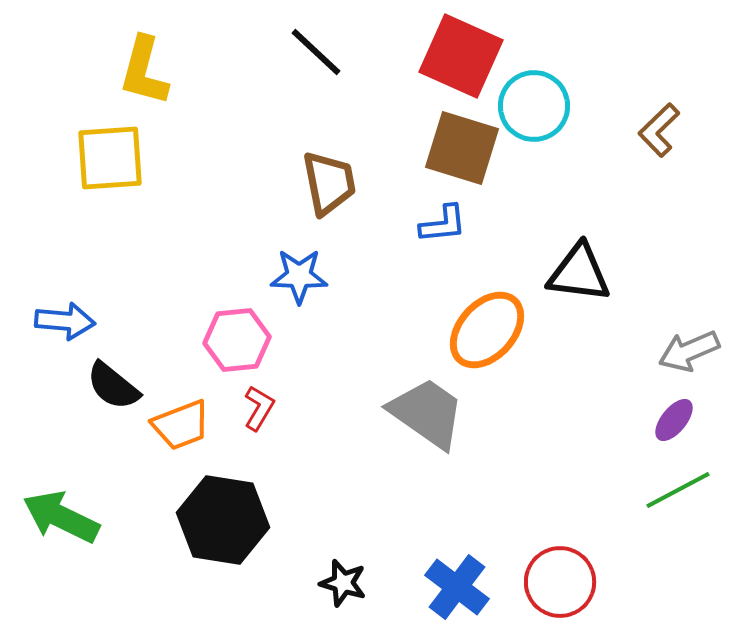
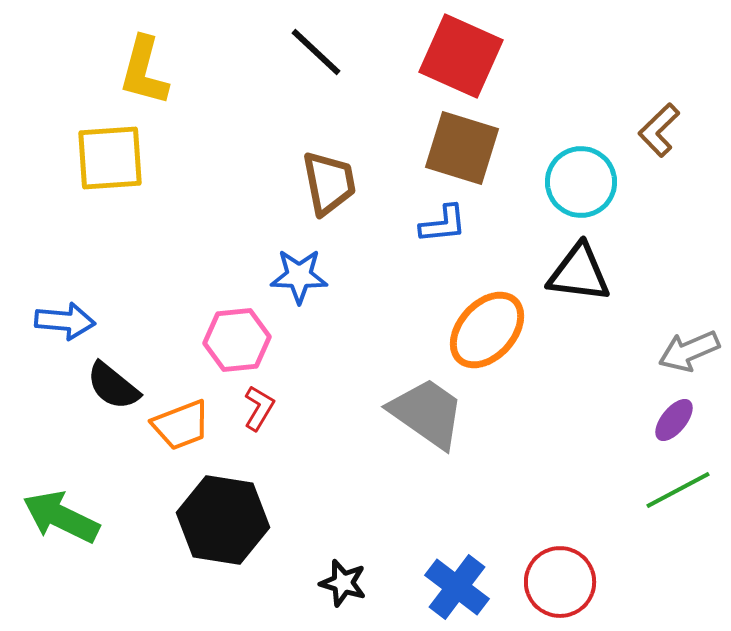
cyan circle: moved 47 px right, 76 px down
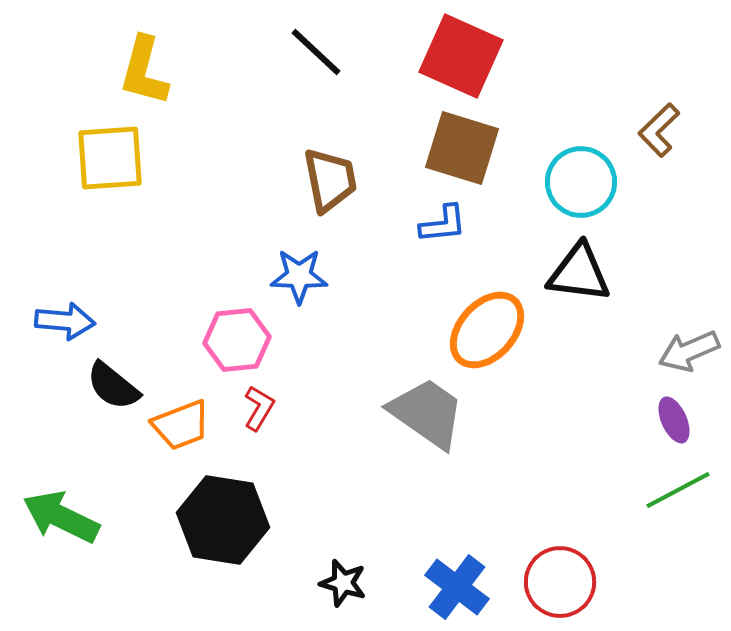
brown trapezoid: moved 1 px right, 3 px up
purple ellipse: rotated 63 degrees counterclockwise
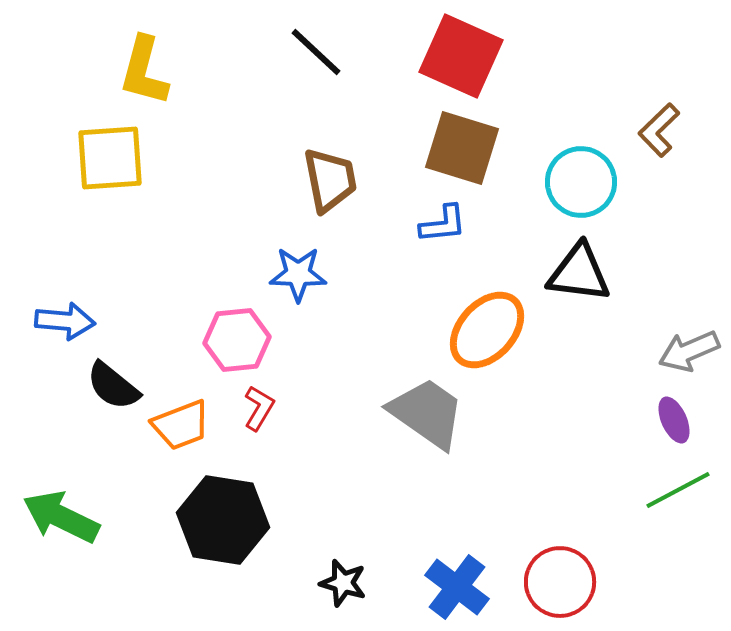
blue star: moved 1 px left, 2 px up
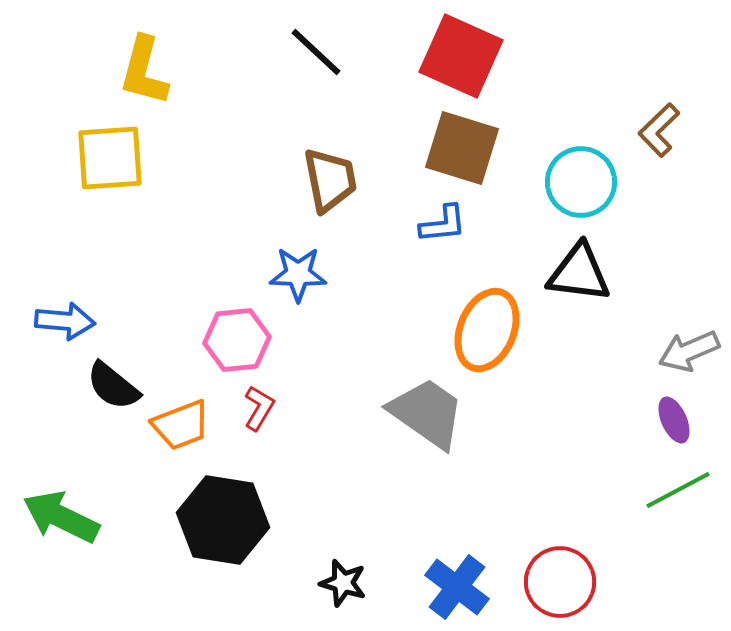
orange ellipse: rotated 20 degrees counterclockwise
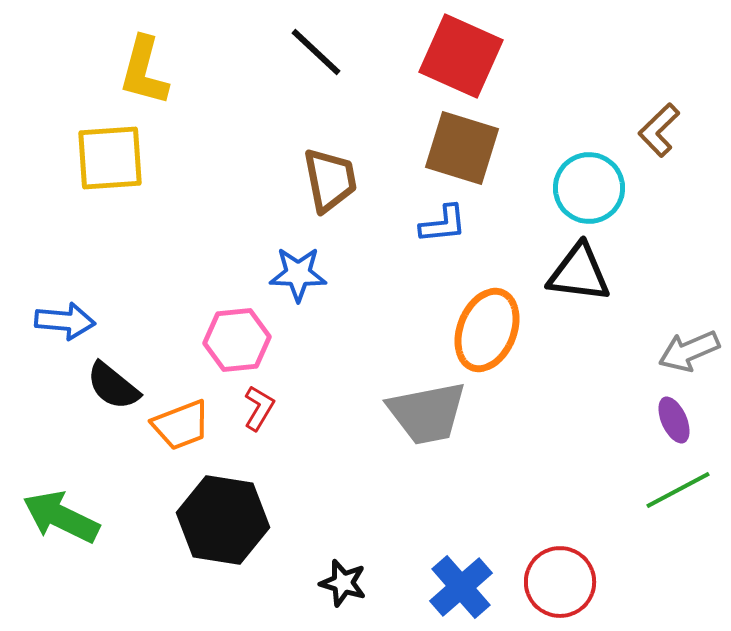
cyan circle: moved 8 px right, 6 px down
gray trapezoid: rotated 134 degrees clockwise
blue cross: moved 4 px right; rotated 12 degrees clockwise
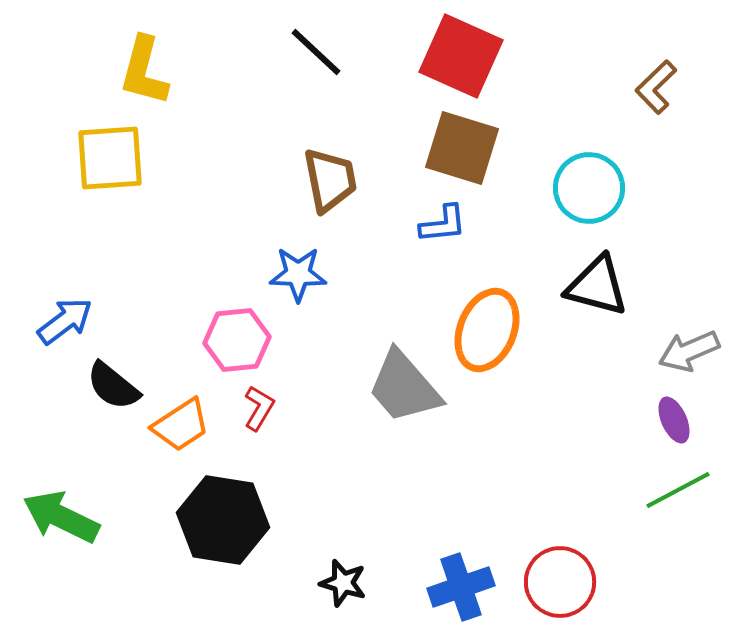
brown L-shape: moved 3 px left, 43 px up
black triangle: moved 18 px right, 13 px down; rotated 8 degrees clockwise
blue arrow: rotated 42 degrees counterclockwise
gray trapezoid: moved 23 px left, 26 px up; rotated 60 degrees clockwise
orange trapezoid: rotated 12 degrees counterclockwise
blue cross: rotated 22 degrees clockwise
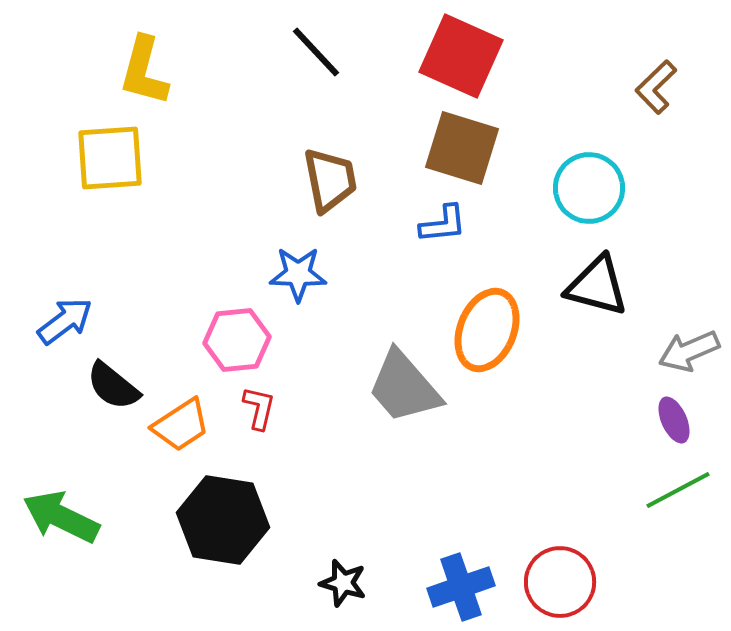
black line: rotated 4 degrees clockwise
red L-shape: rotated 18 degrees counterclockwise
